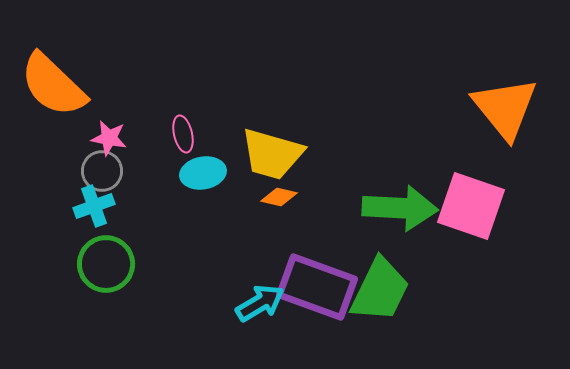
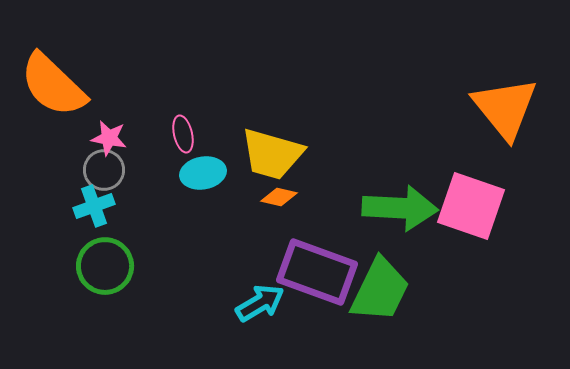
gray circle: moved 2 px right, 1 px up
green circle: moved 1 px left, 2 px down
purple rectangle: moved 15 px up
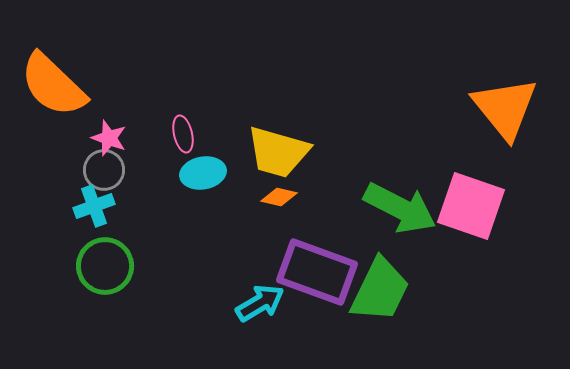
pink star: rotated 9 degrees clockwise
yellow trapezoid: moved 6 px right, 2 px up
green arrow: rotated 24 degrees clockwise
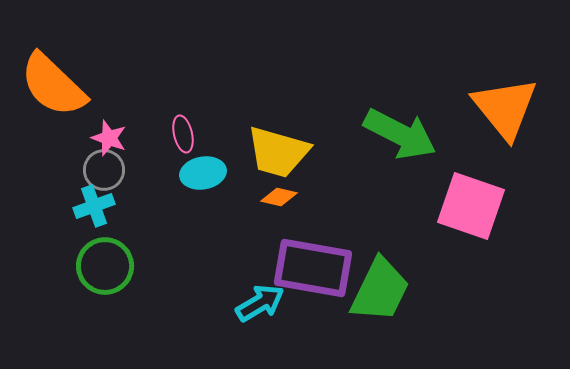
green arrow: moved 74 px up
purple rectangle: moved 4 px left, 4 px up; rotated 10 degrees counterclockwise
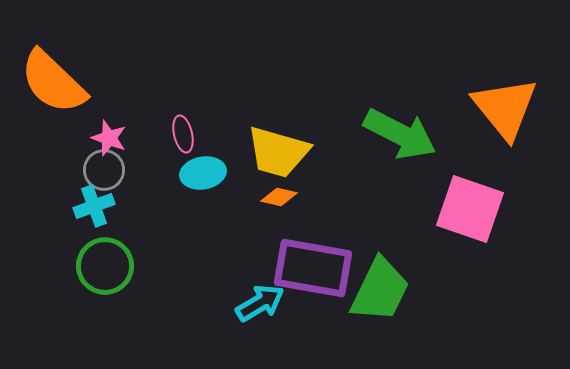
orange semicircle: moved 3 px up
pink square: moved 1 px left, 3 px down
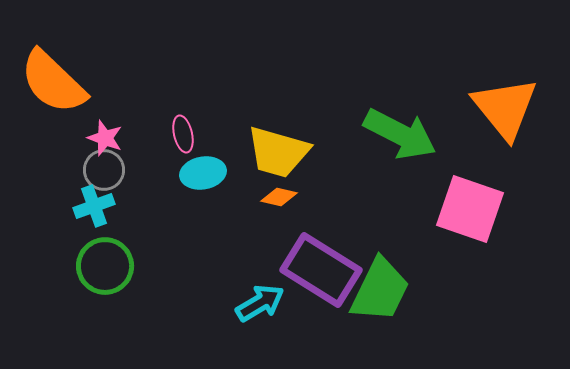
pink star: moved 4 px left
purple rectangle: moved 8 px right, 2 px down; rotated 22 degrees clockwise
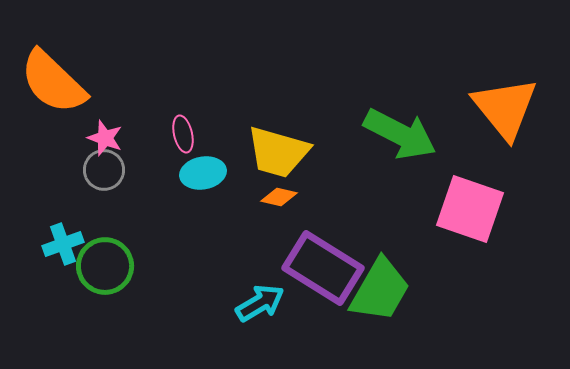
cyan cross: moved 31 px left, 38 px down
purple rectangle: moved 2 px right, 2 px up
green trapezoid: rotated 4 degrees clockwise
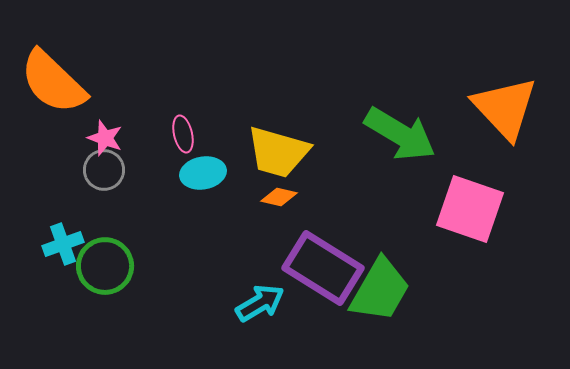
orange triangle: rotated 4 degrees counterclockwise
green arrow: rotated 4 degrees clockwise
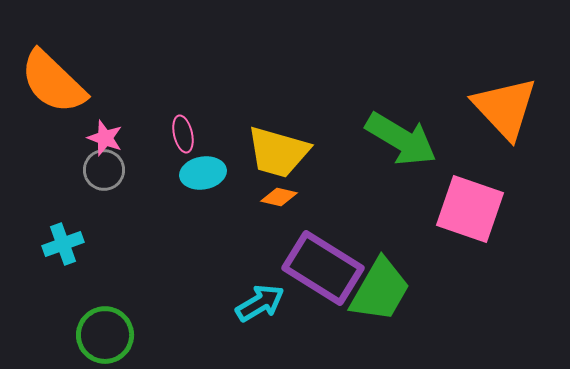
green arrow: moved 1 px right, 5 px down
green circle: moved 69 px down
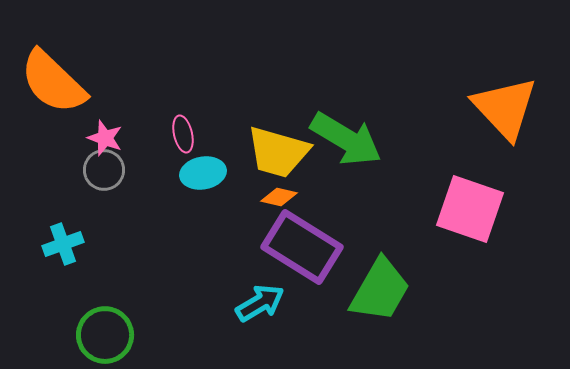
green arrow: moved 55 px left
purple rectangle: moved 21 px left, 21 px up
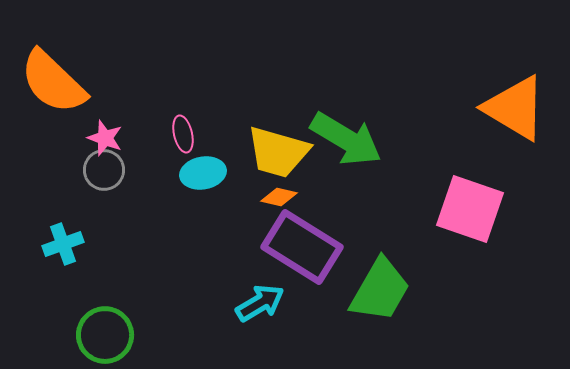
orange triangle: moved 10 px right; rotated 16 degrees counterclockwise
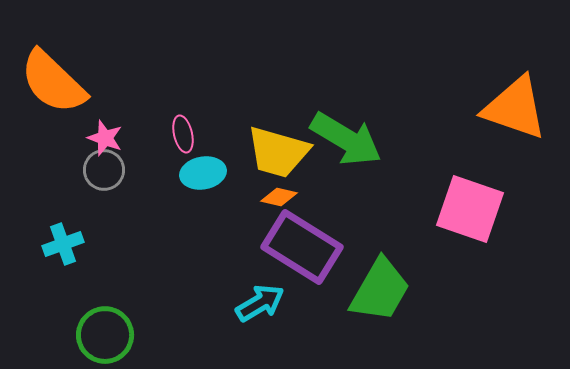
orange triangle: rotated 12 degrees counterclockwise
